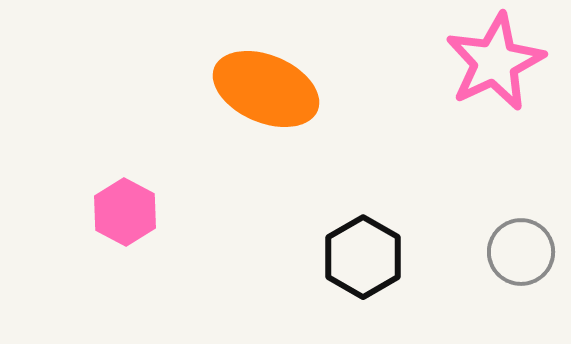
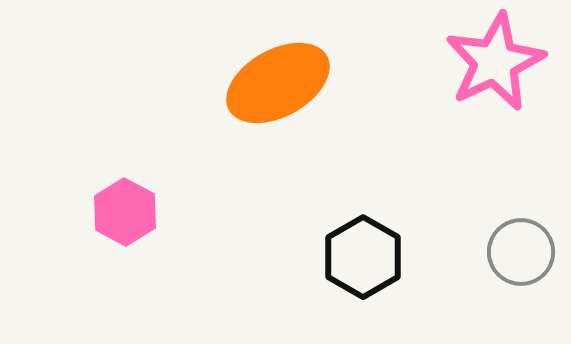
orange ellipse: moved 12 px right, 6 px up; rotated 52 degrees counterclockwise
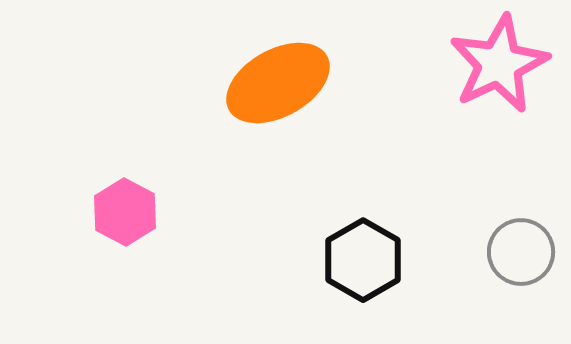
pink star: moved 4 px right, 2 px down
black hexagon: moved 3 px down
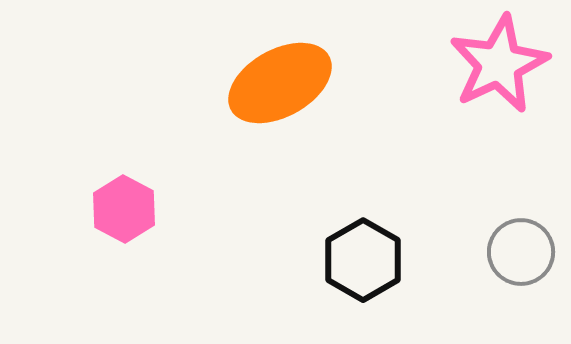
orange ellipse: moved 2 px right
pink hexagon: moved 1 px left, 3 px up
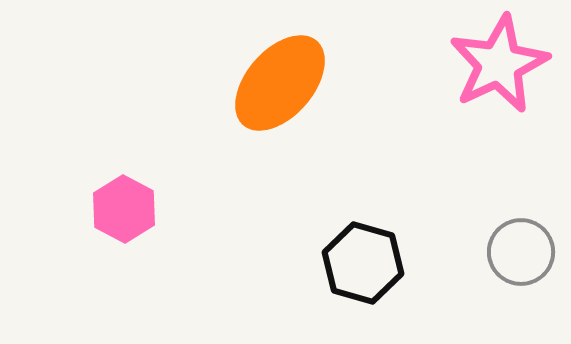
orange ellipse: rotated 20 degrees counterclockwise
black hexagon: moved 3 px down; rotated 14 degrees counterclockwise
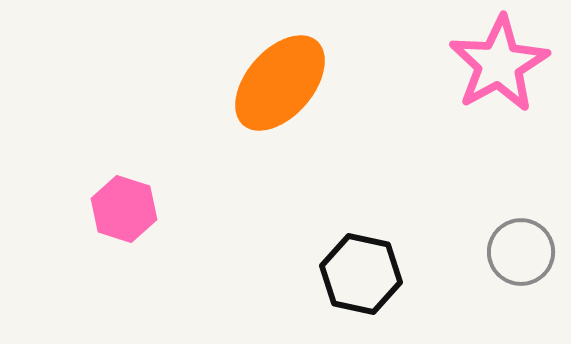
pink star: rotated 4 degrees counterclockwise
pink hexagon: rotated 10 degrees counterclockwise
black hexagon: moved 2 px left, 11 px down; rotated 4 degrees counterclockwise
